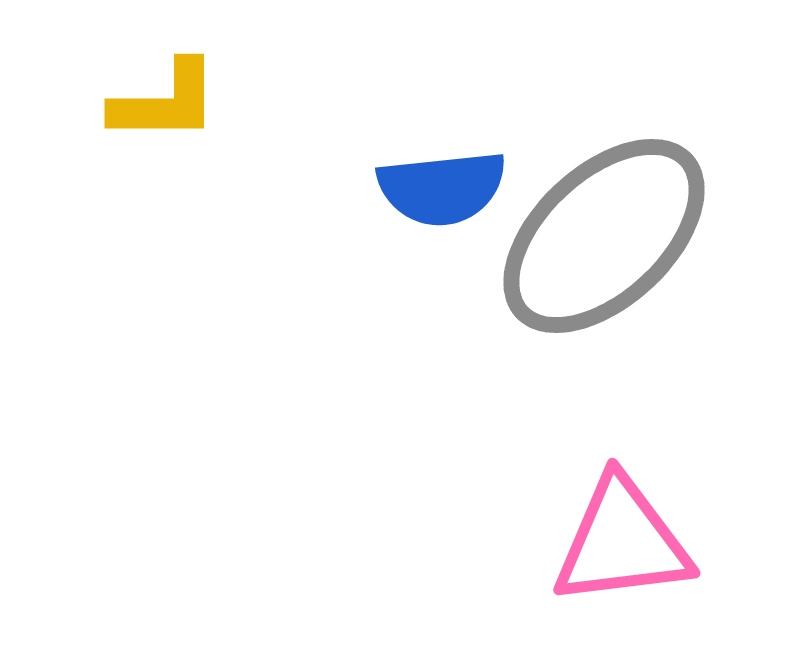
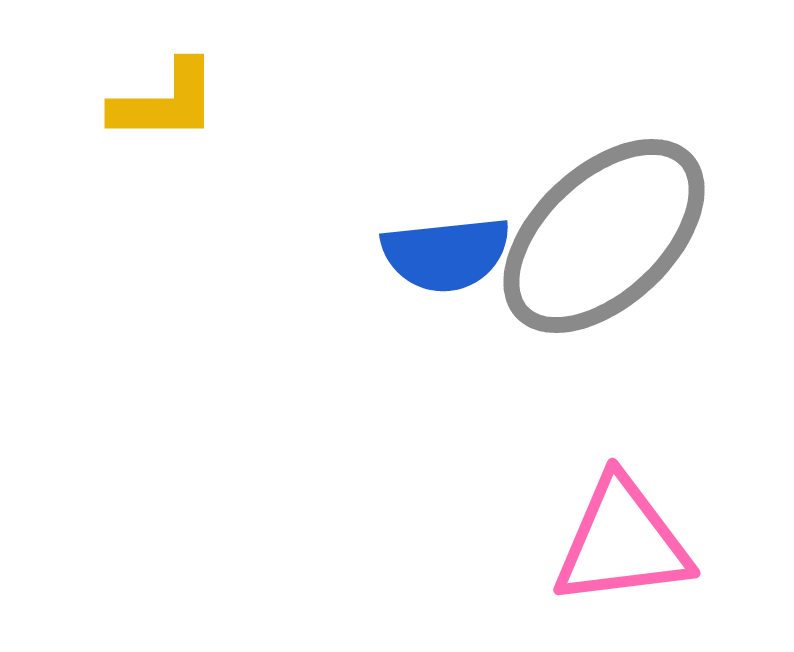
blue semicircle: moved 4 px right, 66 px down
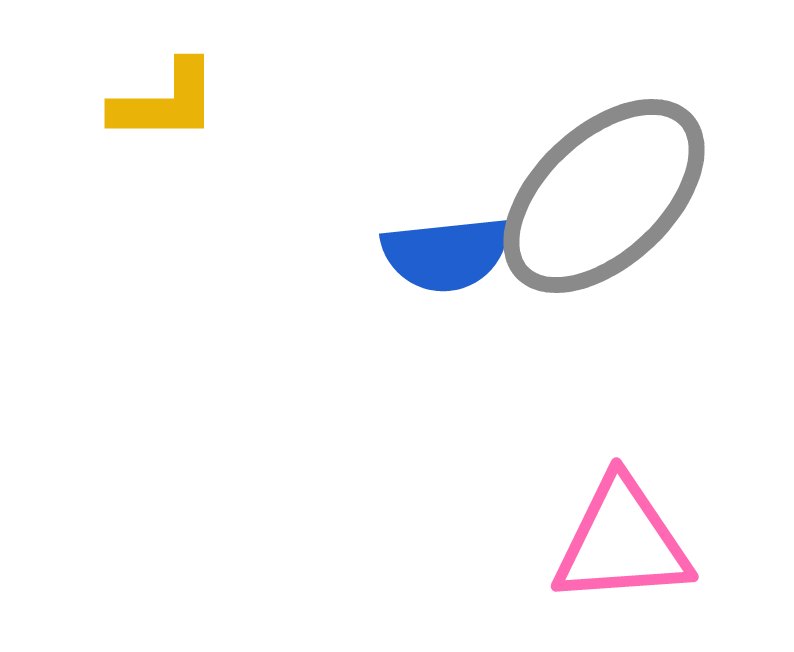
gray ellipse: moved 40 px up
pink triangle: rotated 3 degrees clockwise
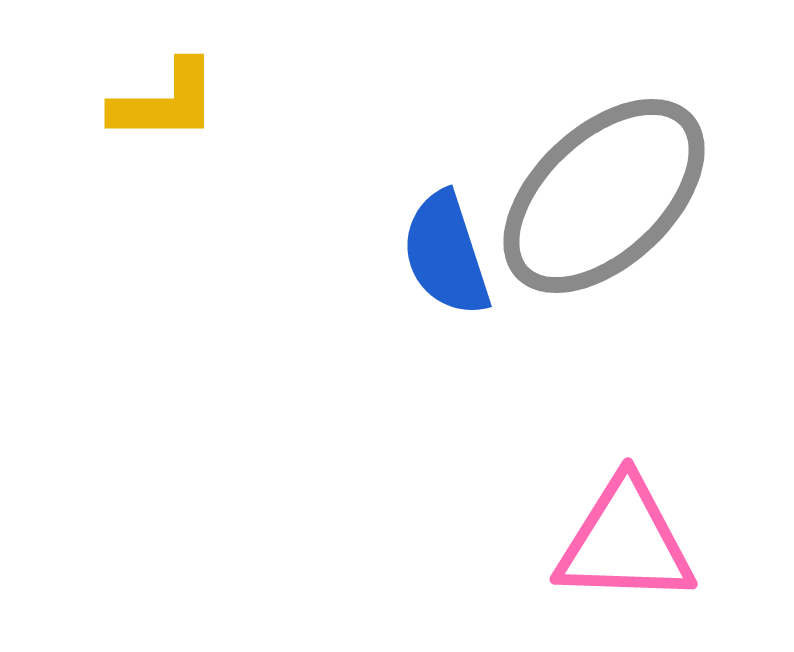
blue semicircle: rotated 78 degrees clockwise
pink triangle: moved 3 px right; rotated 6 degrees clockwise
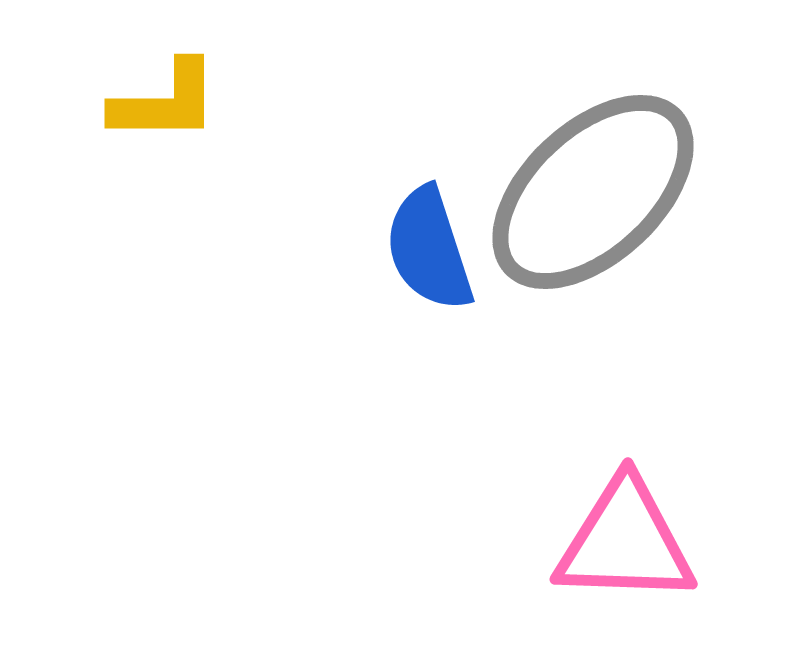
gray ellipse: moved 11 px left, 4 px up
blue semicircle: moved 17 px left, 5 px up
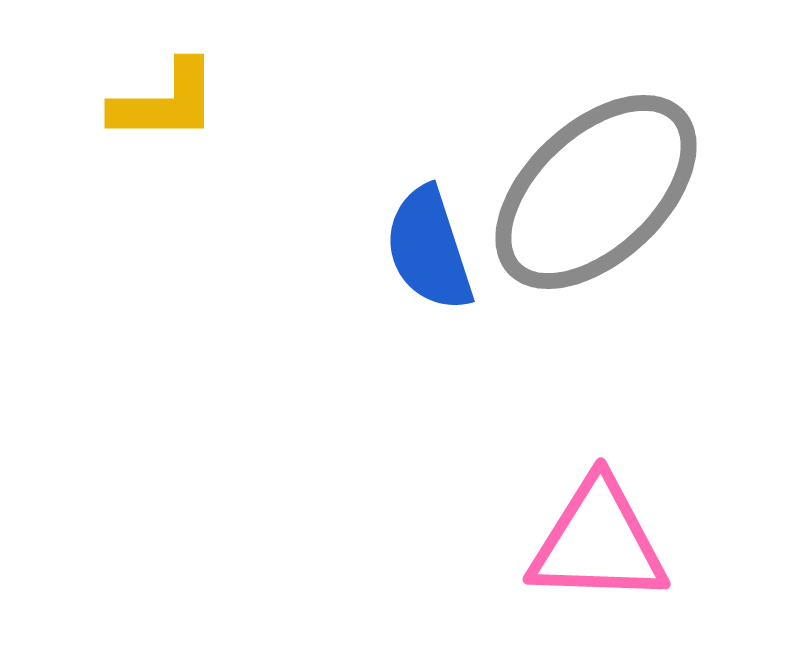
gray ellipse: moved 3 px right
pink triangle: moved 27 px left
